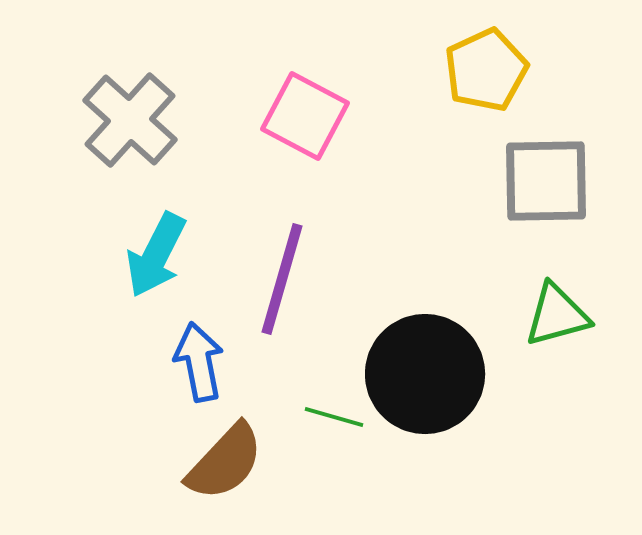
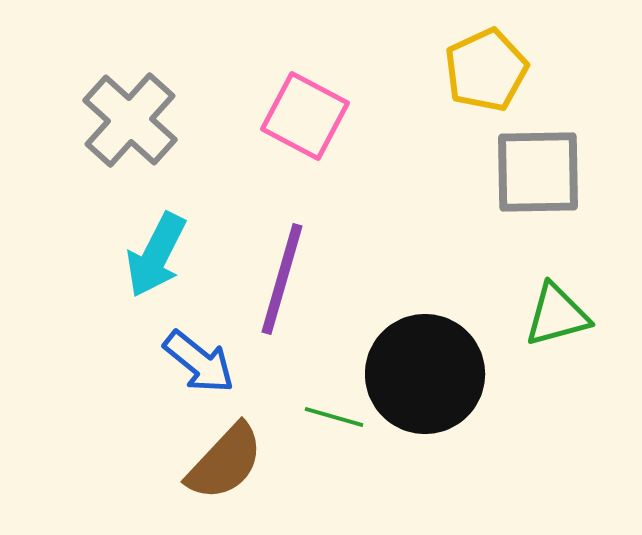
gray square: moved 8 px left, 9 px up
blue arrow: rotated 140 degrees clockwise
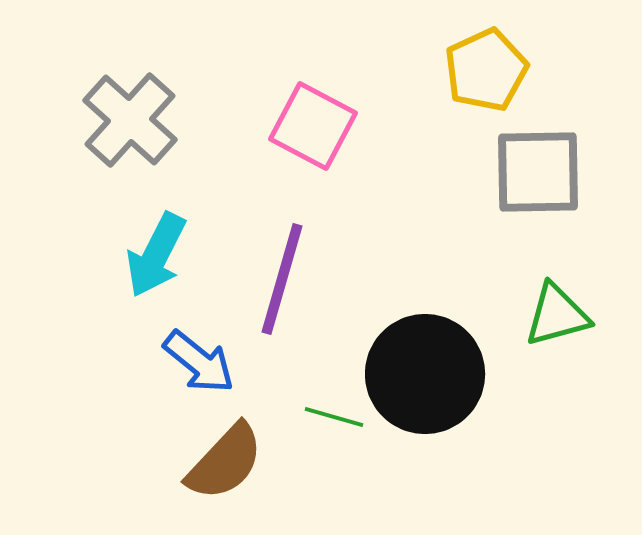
pink square: moved 8 px right, 10 px down
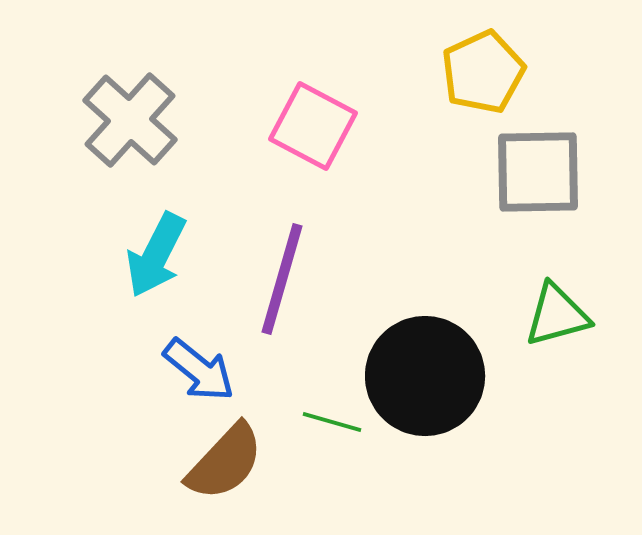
yellow pentagon: moved 3 px left, 2 px down
blue arrow: moved 8 px down
black circle: moved 2 px down
green line: moved 2 px left, 5 px down
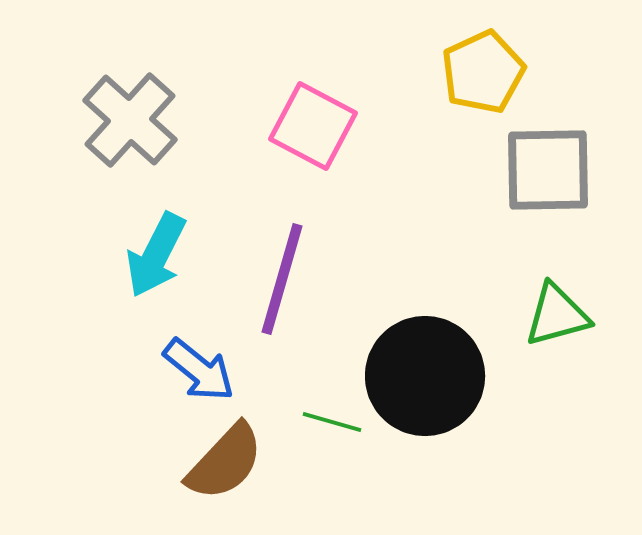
gray square: moved 10 px right, 2 px up
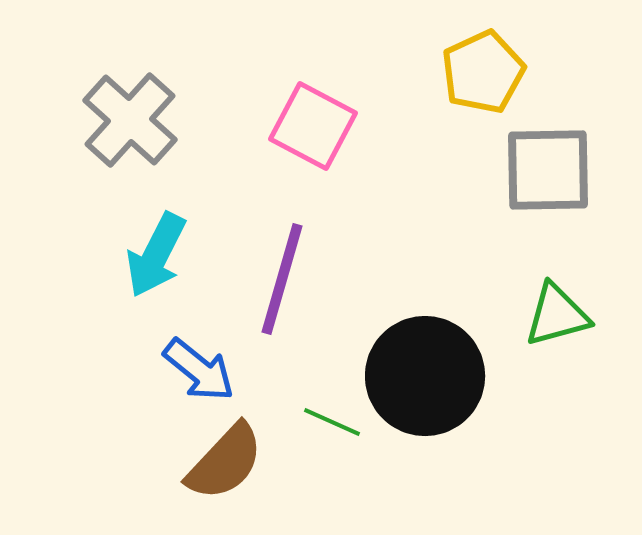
green line: rotated 8 degrees clockwise
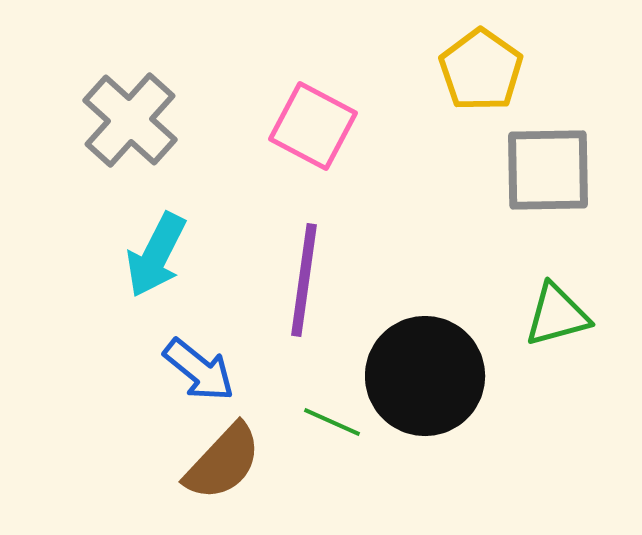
yellow pentagon: moved 2 px left, 2 px up; rotated 12 degrees counterclockwise
purple line: moved 22 px right, 1 px down; rotated 8 degrees counterclockwise
brown semicircle: moved 2 px left
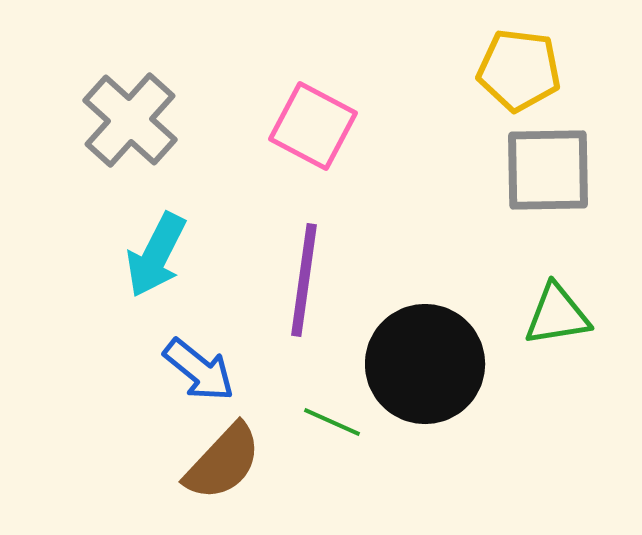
yellow pentagon: moved 38 px right; rotated 28 degrees counterclockwise
green triangle: rotated 6 degrees clockwise
black circle: moved 12 px up
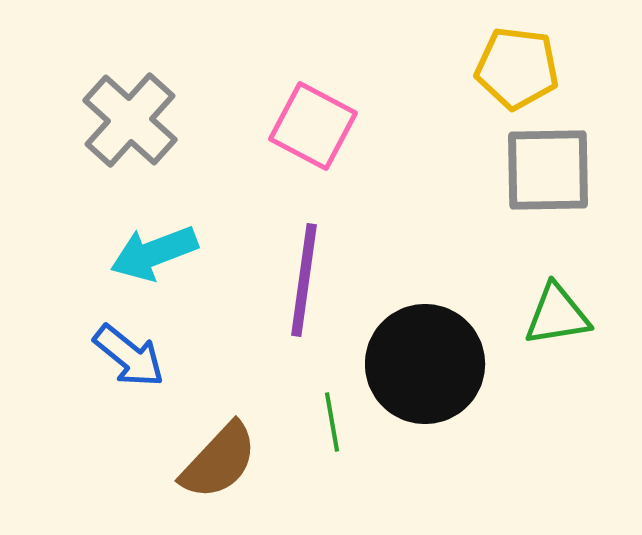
yellow pentagon: moved 2 px left, 2 px up
cyan arrow: moved 2 px left, 2 px up; rotated 42 degrees clockwise
blue arrow: moved 70 px left, 14 px up
green line: rotated 56 degrees clockwise
brown semicircle: moved 4 px left, 1 px up
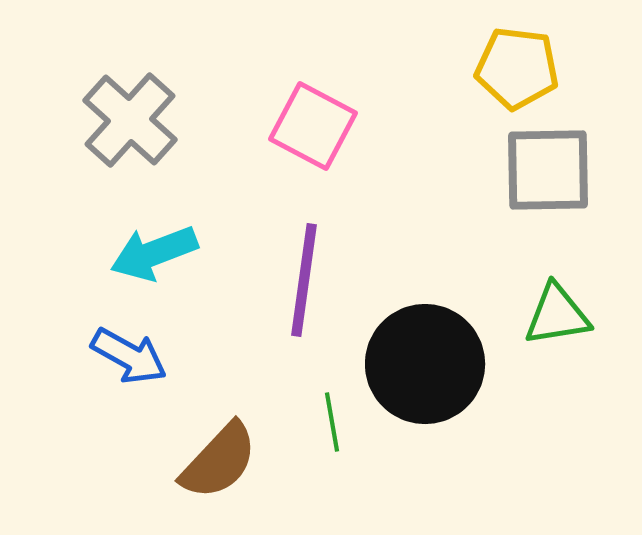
blue arrow: rotated 10 degrees counterclockwise
